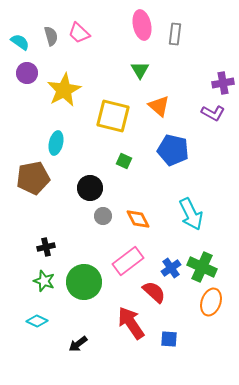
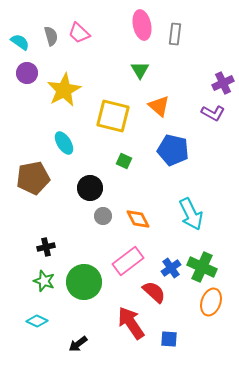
purple cross: rotated 15 degrees counterclockwise
cyan ellipse: moved 8 px right; rotated 45 degrees counterclockwise
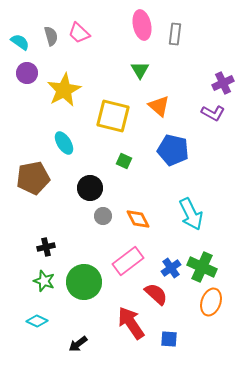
red semicircle: moved 2 px right, 2 px down
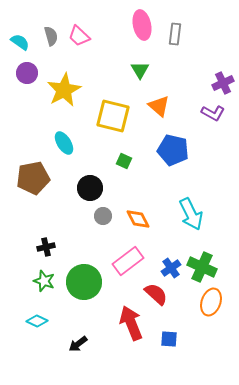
pink trapezoid: moved 3 px down
red arrow: rotated 12 degrees clockwise
